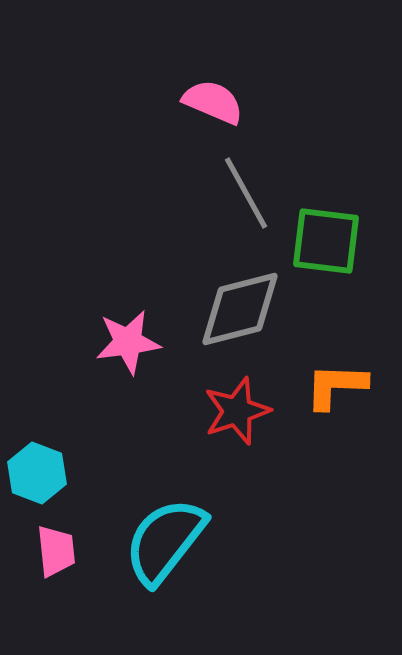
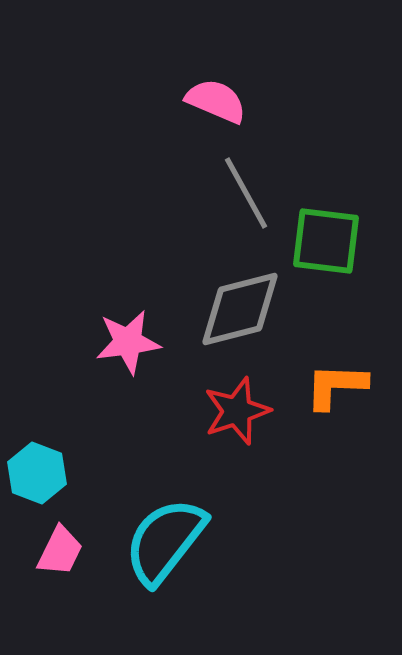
pink semicircle: moved 3 px right, 1 px up
pink trapezoid: moved 4 px right; rotated 32 degrees clockwise
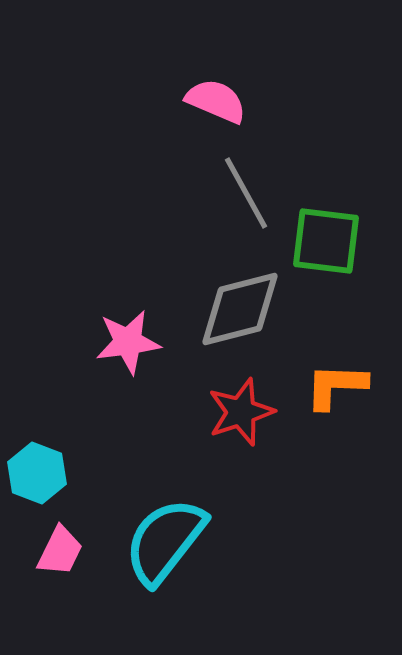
red star: moved 4 px right, 1 px down
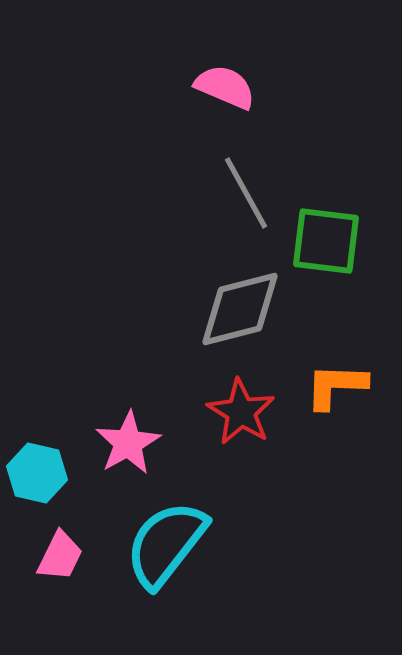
pink semicircle: moved 9 px right, 14 px up
pink star: moved 101 px down; rotated 22 degrees counterclockwise
red star: rotated 22 degrees counterclockwise
cyan hexagon: rotated 8 degrees counterclockwise
cyan semicircle: moved 1 px right, 3 px down
pink trapezoid: moved 5 px down
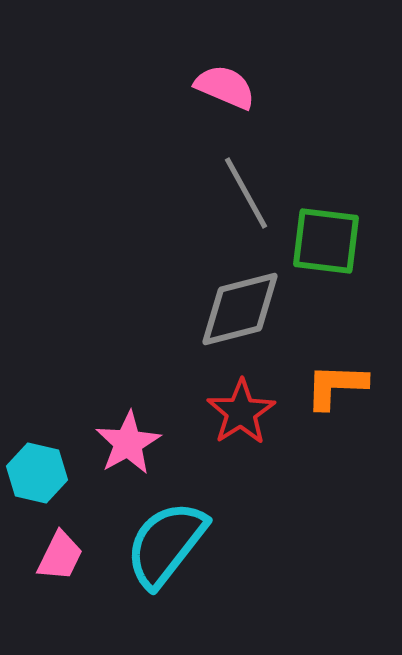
red star: rotated 8 degrees clockwise
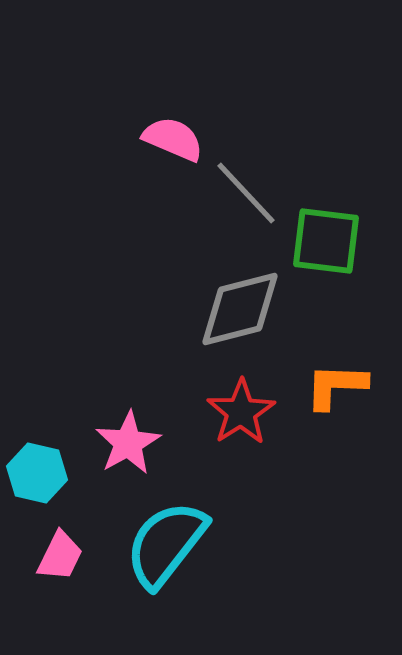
pink semicircle: moved 52 px left, 52 px down
gray line: rotated 14 degrees counterclockwise
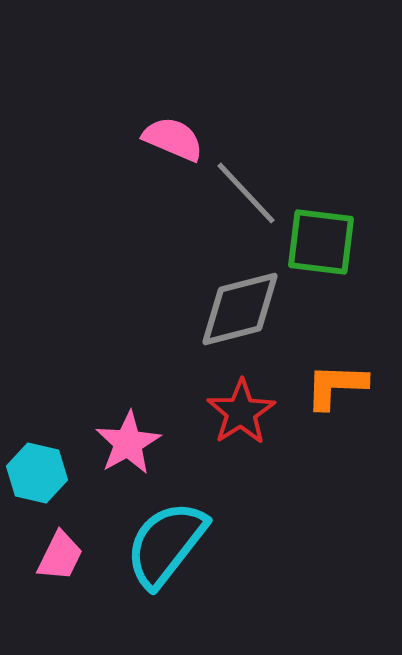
green square: moved 5 px left, 1 px down
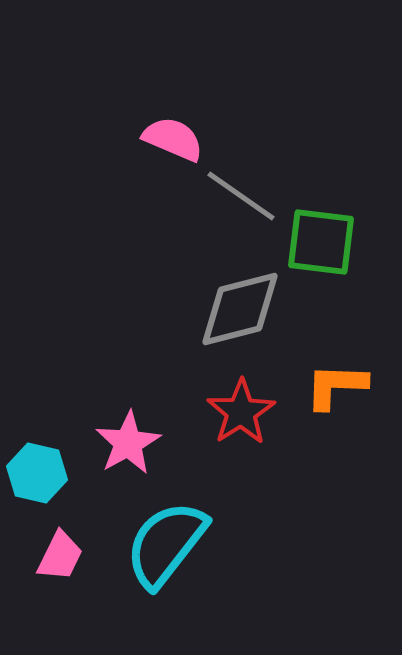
gray line: moved 5 px left, 3 px down; rotated 12 degrees counterclockwise
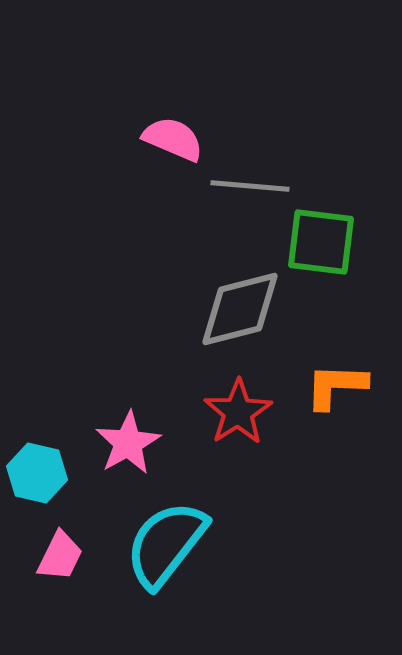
gray line: moved 9 px right, 10 px up; rotated 30 degrees counterclockwise
red star: moved 3 px left
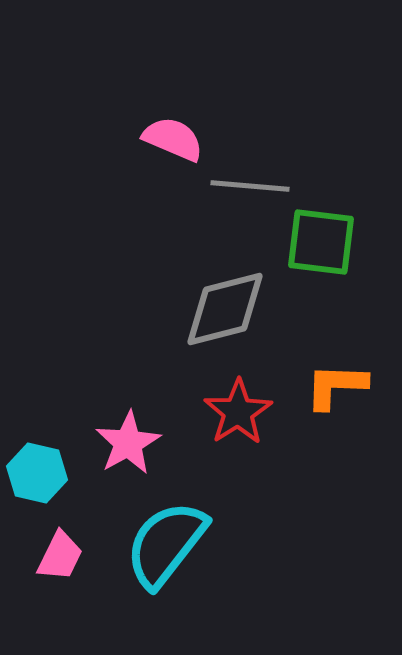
gray diamond: moved 15 px left
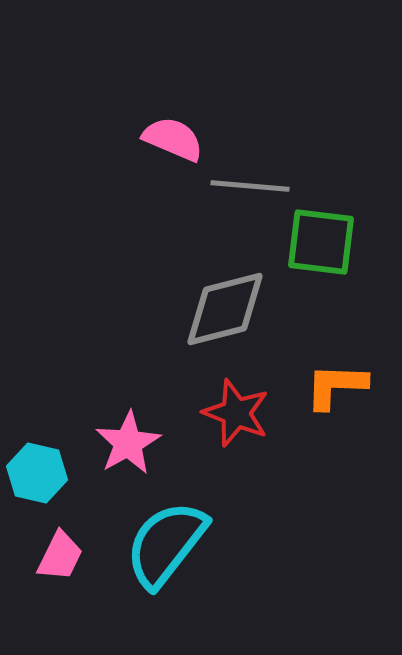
red star: moved 2 px left, 1 px down; rotated 18 degrees counterclockwise
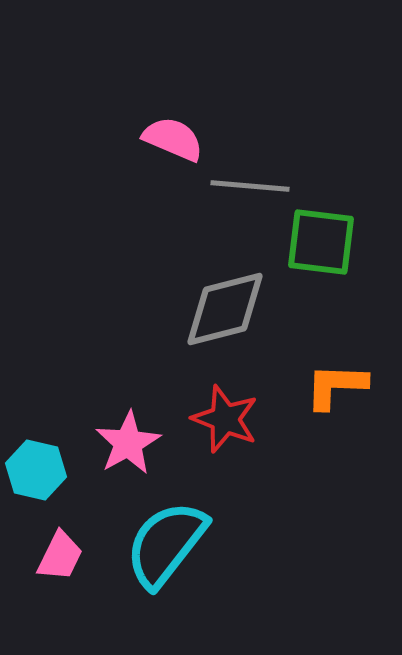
red star: moved 11 px left, 6 px down
cyan hexagon: moved 1 px left, 3 px up
